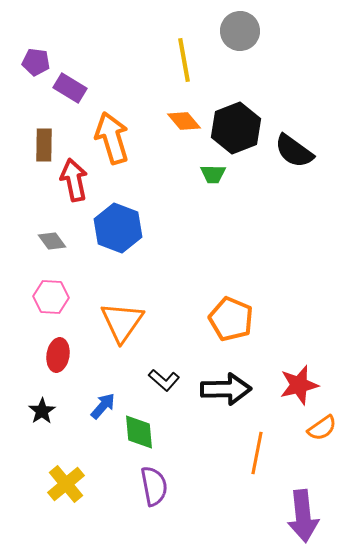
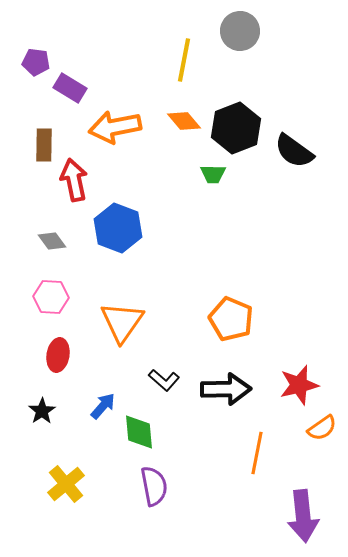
yellow line: rotated 21 degrees clockwise
orange arrow: moved 3 px right, 11 px up; rotated 84 degrees counterclockwise
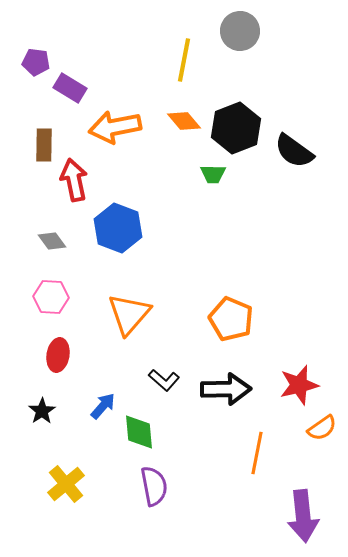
orange triangle: moved 7 px right, 8 px up; rotated 6 degrees clockwise
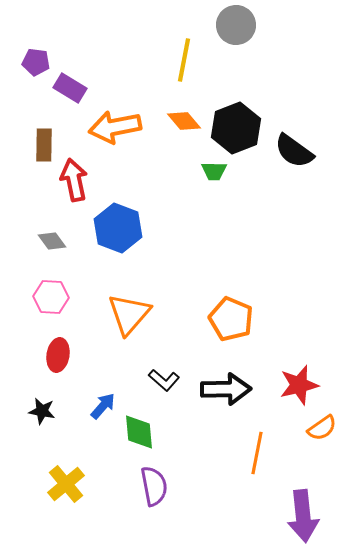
gray circle: moved 4 px left, 6 px up
green trapezoid: moved 1 px right, 3 px up
black star: rotated 28 degrees counterclockwise
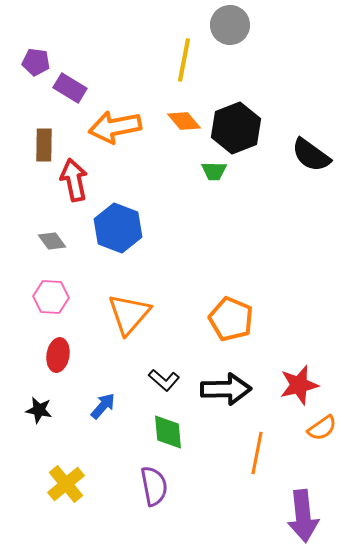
gray circle: moved 6 px left
black semicircle: moved 17 px right, 4 px down
black star: moved 3 px left, 1 px up
green diamond: moved 29 px right
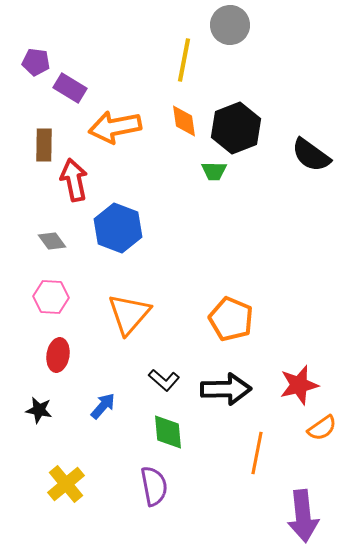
orange diamond: rotated 32 degrees clockwise
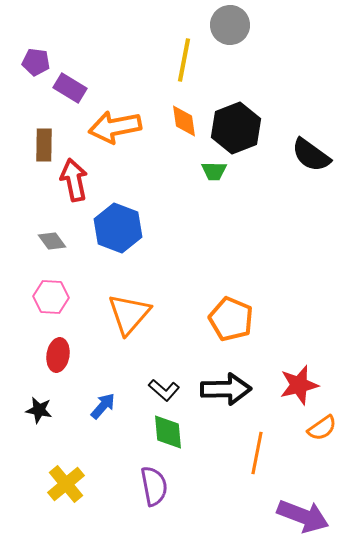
black L-shape: moved 10 px down
purple arrow: rotated 63 degrees counterclockwise
